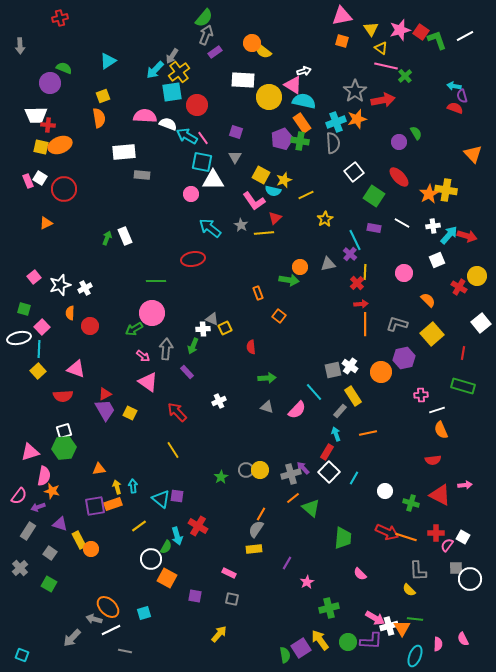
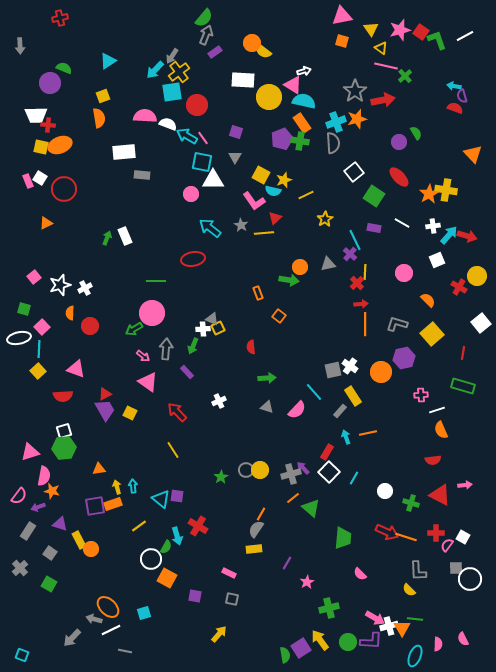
yellow square at (225, 328): moved 7 px left
cyan arrow at (336, 434): moved 10 px right, 3 px down
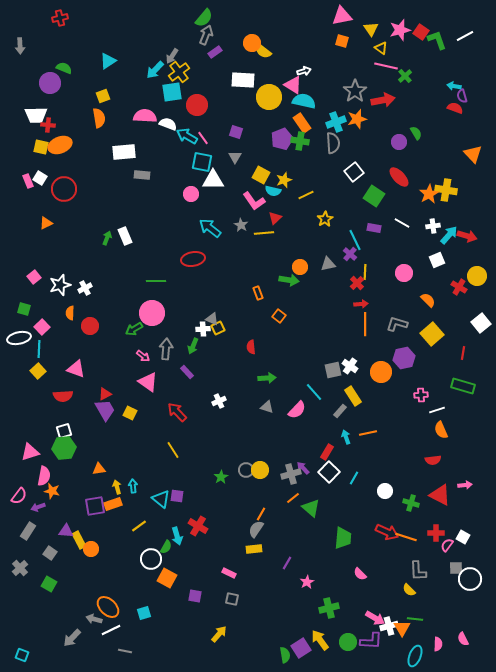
purple triangle at (60, 524): moved 6 px right, 7 px down; rotated 14 degrees counterclockwise
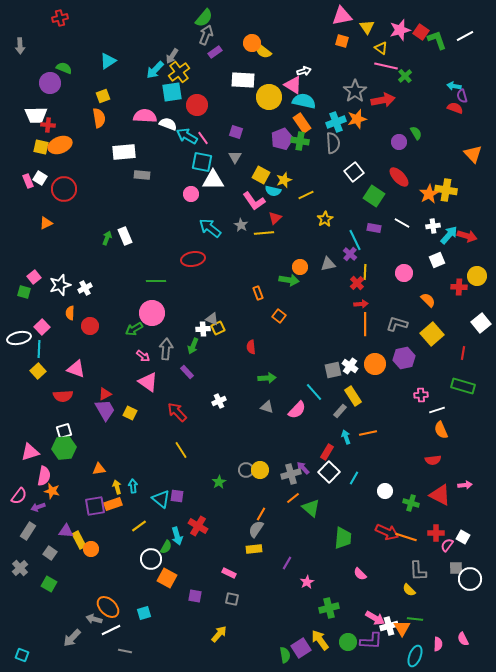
yellow triangle at (371, 29): moved 4 px left, 2 px up
red cross at (459, 287): rotated 28 degrees counterclockwise
green square at (24, 309): moved 17 px up
orange circle at (381, 372): moved 6 px left, 8 px up
yellow line at (173, 450): moved 8 px right
green star at (221, 477): moved 2 px left, 5 px down
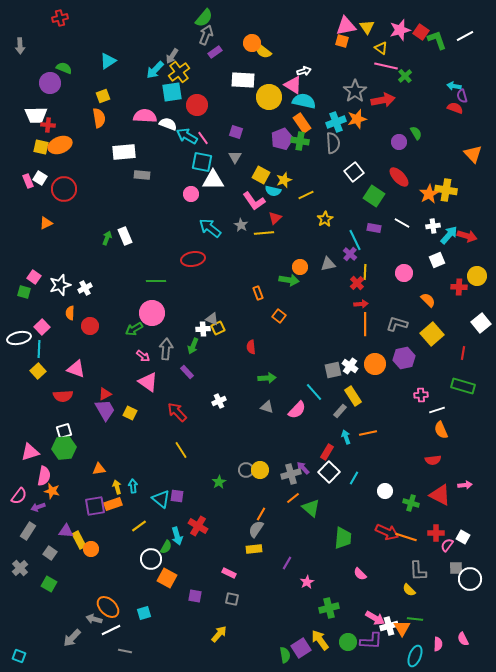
pink triangle at (342, 16): moved 4 px right, 10 px down
pink square at (34, 277): rotated 16 degrees counterclockwise
cyan square at (22, 655): moved 3 px left, 1 px down
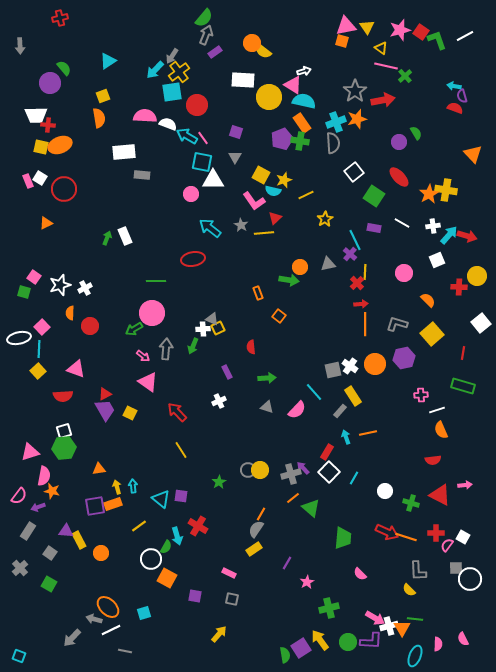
green semicircle at (64, 68): rotated 28 degrees clockwise
purple rectangle at (187, 372): moved 40 px right; rotated 16 degrees clockwise
gray circle at (246, 470): moved 2 px right
purple square at (177, 496): moved 4 px right
orange circle at (91, 549): moved 10 px right, 4 px down
yellow rectangle at (254, 549): rotated 28 degrees counterclockwise
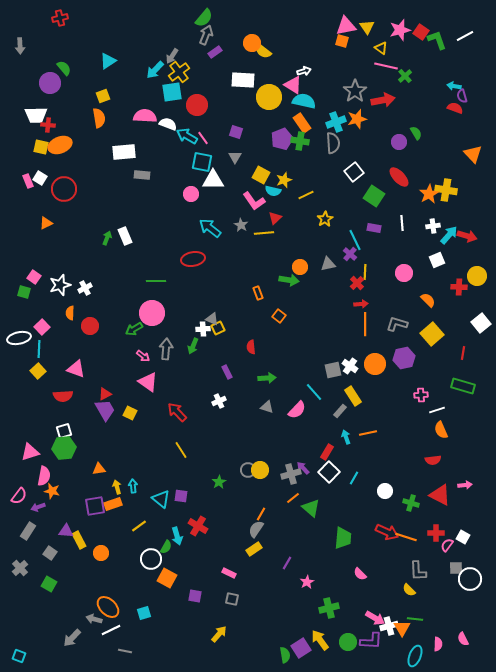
white line at (402, 223): rotated 56 degrees clockwise
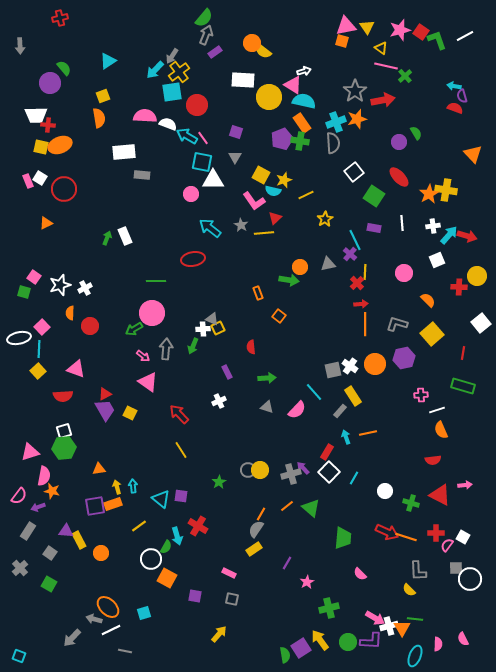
red arrow at (177, 412): moved 2 px right, 2 px down
orange line at (293, 498): moved 6 px left, 8 px down
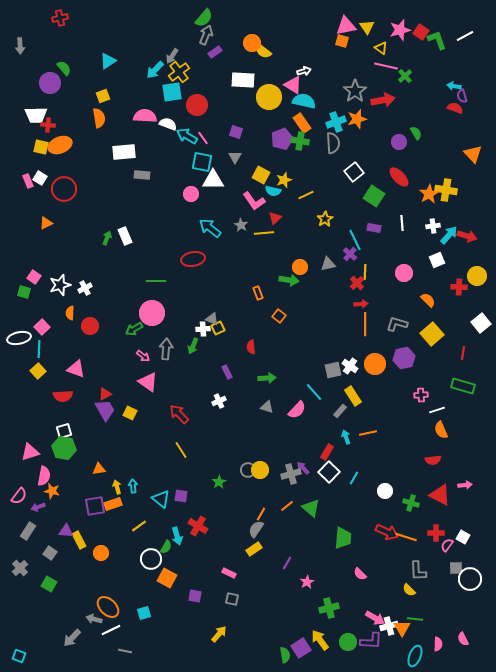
green hexagon at (64, 448): rotated 15 degrees clockwise
